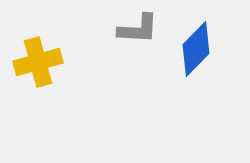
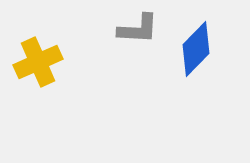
yellow cross: rotated 9 degrees counterclockwise
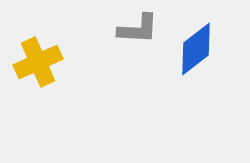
blue diamond: rotated 8 degrees clockwise
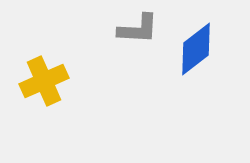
yellow cross: moved 6 px right, 19 px down
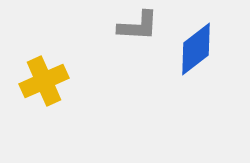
gray L-shape: moved 3 px up
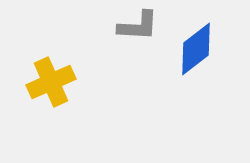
yellow cross: moved 7 px right, 1 px down
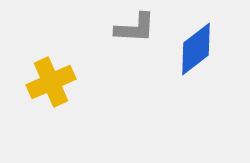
gray L-shape: moved 3 px left, 2 px down
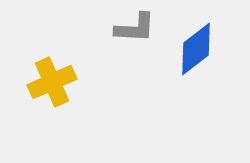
yellow cross: moved 1 px right
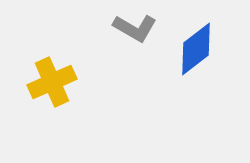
gray L-shape: rotated 27 degrees clockwise
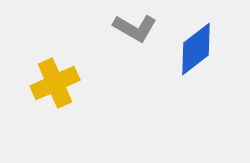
yellow cross: moved 3 px right, 1 px down
